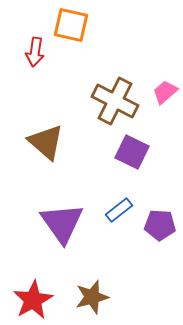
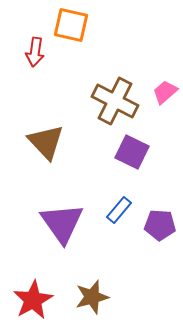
brown triangle: rotated 6 degrees clockwise
blue rectangle: rotated 12 degrees counterclockwise
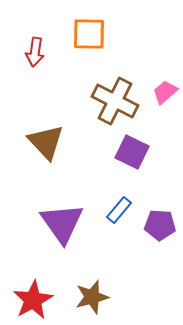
orange square: moved 18 px right, 9 px down; rotated 12 degrees counterclockwise
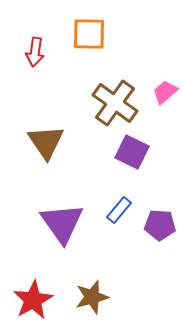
brown cross: moved 2 px down; rotated 9 degrees clockwise
brown triangle: rotated 9 degrees clockwise
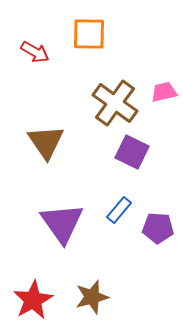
red arrow: rotated 68 degrees counterclockwise
pink trapezoid: moved 1 px left; rotated 28 degrees clockwise
purple pentagon: moved 2 px left, 3 px down
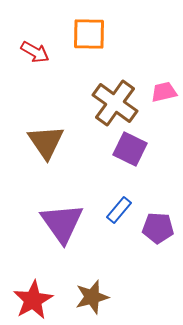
purple square: moved 2 px left, 3 px up
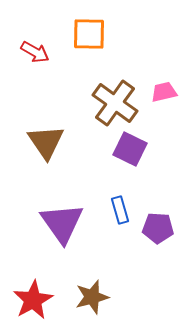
blue rectangle: moved 1 px right; rotated 56 degrees counterclockwise
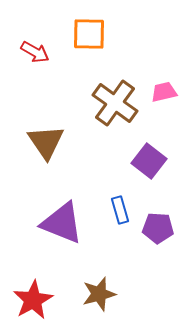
purple square: moved 19 px right, 12 px down; rotated 12 degrees clockwise
purple triangle: rotated 33 degrees counterclockwise
brown star: moved 7 px right, 3 px up
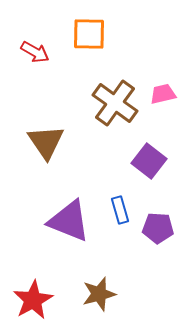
pink trapezoid: moved 1 px left, 2 px down
purple triangle: moved 7 px right, 2 px up
